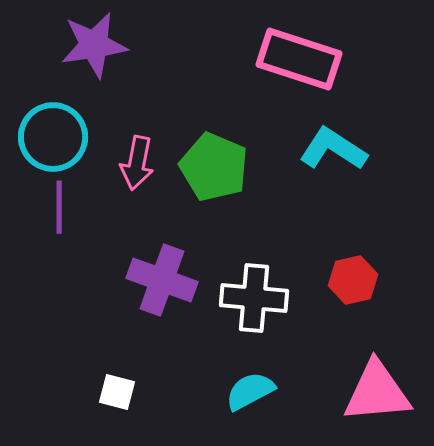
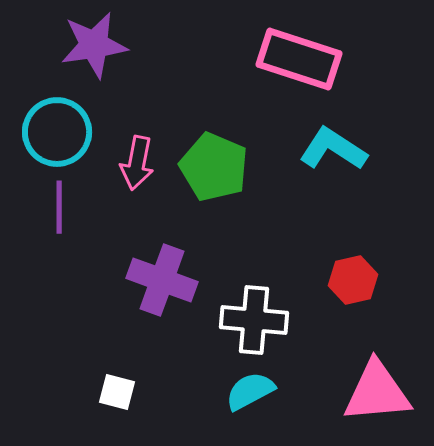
cyan circle: moved 4 px right, 5 px up
white cross: moved 22 px down
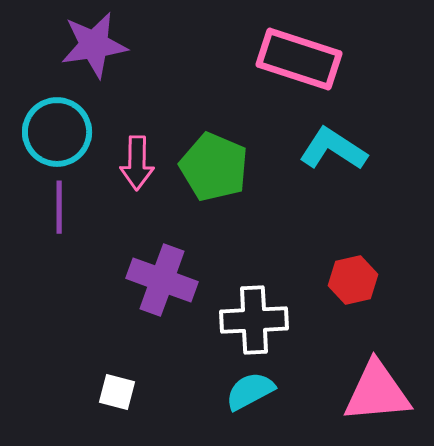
pink arrow: rotated 10 degrees counterclockwise
white cross: rotated 8 degrees counterclockwise
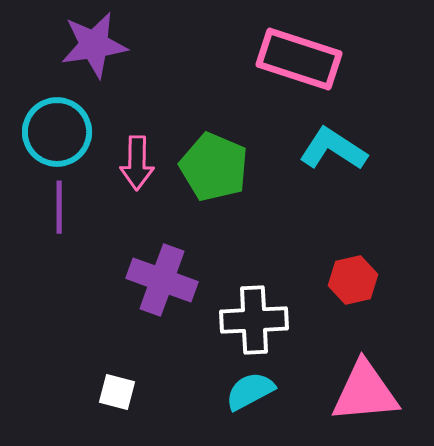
pink triangle: moved 12 px left
